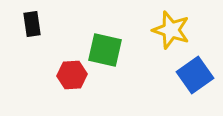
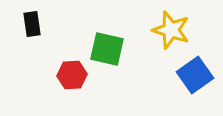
green square: moved 2 px right, 1 px up
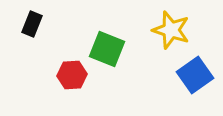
black rectangle: rotated 30 degrees clockwise
green square: rotated 9 degrees clockwise
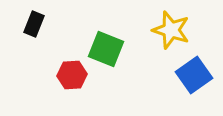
black rectangle: moved 2 px right
green square: moved 1 px left
blue square: moved 1 px left
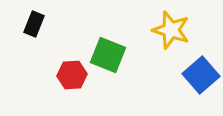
green square: moved 2 px right, 6 px down
blue square: moved 7 px right; rotated 6 degrees counterclockwise
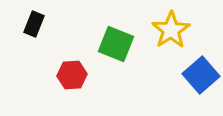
yellow star: rotated 21 degrees clockwise
green square: moved 8 px right, 11 px up
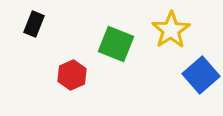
red hexagon: rotated 20 degrees counterclockwise
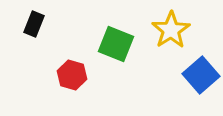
red hexagon: rotated 20 degrees counterclockwise
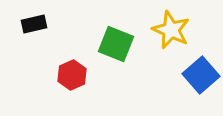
black rectangle: rotated 55 degrees clockwise
yellow star: rotated 15 degrees counterclockwise
red hexagon: rotated 20 degrees clockwise
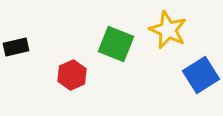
black rectangle: moved 18 px left, 23 px down
yellow star: moved 3 px left
blue square: rotated 9 degrees clockwise
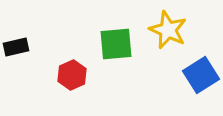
green square: rotated 27 degrees counterclockwise
